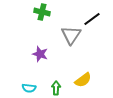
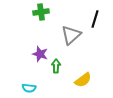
green cross: moved 1 px left; rotated 21 degrees counterclockwise
black line: moved 3 px right; rotated 36 degrees counterclockwise
gray triangle: rotated 15 degrees clockwise
green arrow: moved 22 px up
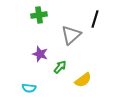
green cross: moved 2 px left, 3 px down
green arrow: moved 4 px right, 1 px down; rotated 40 degrees clockwise
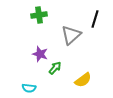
green arrow: moved 5 px left, 1 px down
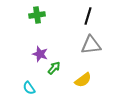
green cross: moved 2 px left
black line: moved 7 px left, 3 px up
gray triangle: moved 20 px right, 10 px down; rotated 35 degrees clockwise
green arrow: moved 1 px left
cyan semicircle: rotated 48 degrees clockwise
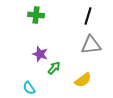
green cross: moved 1 px left; rotated 14 degrees clockwise
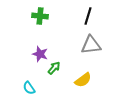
green cross: moved 4 px right, 1 px down
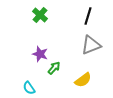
green cross: moved 1 px up; rotated 35 degrees clockwise
gray triangle: rotated 15 degrees counterclockwise
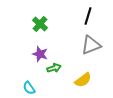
green cross: moved 9 px down
green arrow: rotated 32 degrees clockwise
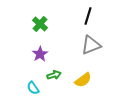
purple star: rotated 21 degrees clockwise
green arrow: moved 7 px down
cyan semicircle: moved 4 px right
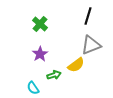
yellow semicircle: moved 7 px left, 15 px up
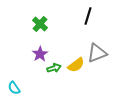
gray triangle: moved 6 px right, 8 px down
green arrow: moved 7 px up
cyan semicircle: moved 19 px left
